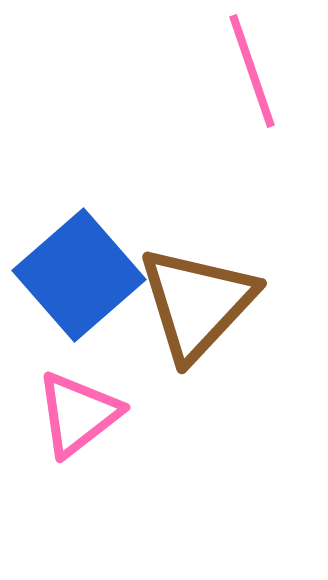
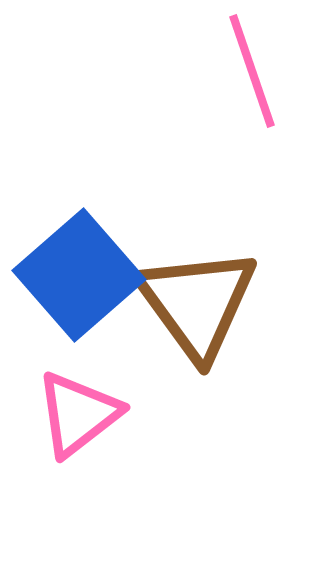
brown triangle: rotated 19 degrees counterclockwise
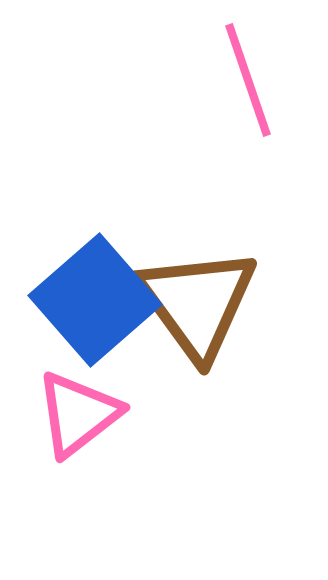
pink line: moved 4 px left, 9 px down
blue square: moved 16 px right, 25 px down
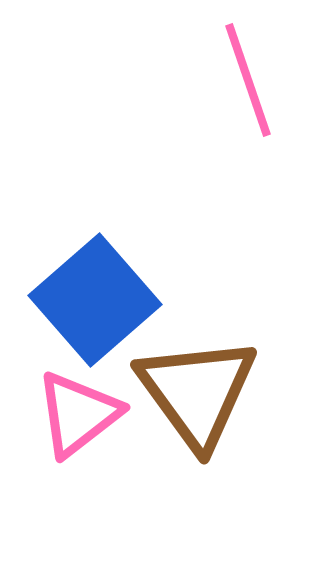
brown triangle: moved 89 px down
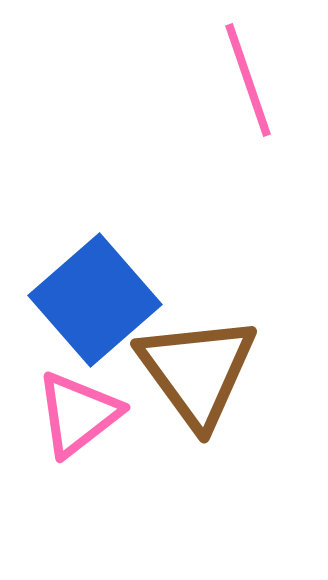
brown triangle: moved 21 px up
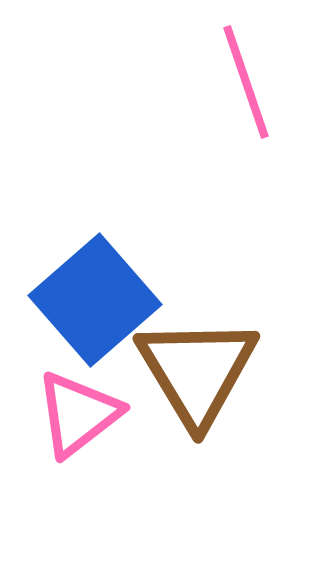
pink line: moved 2 px left, 2 px down
brown triangle: rotated 5 degrees clockwise
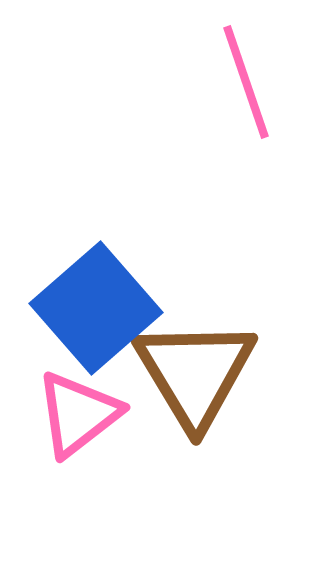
blue square: moved 1 px right, 8 px down
brown triangle: moved 2 px left, 2 px down
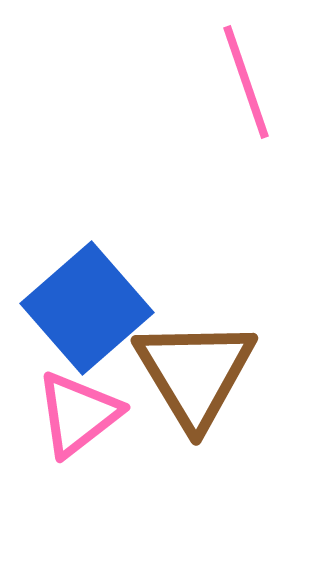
blue square: moved 9 px left
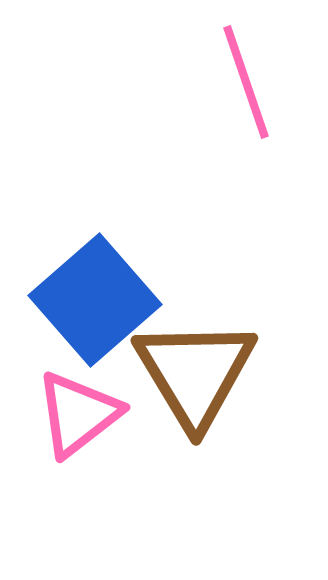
blue square: moved 8 px right, 8 px up
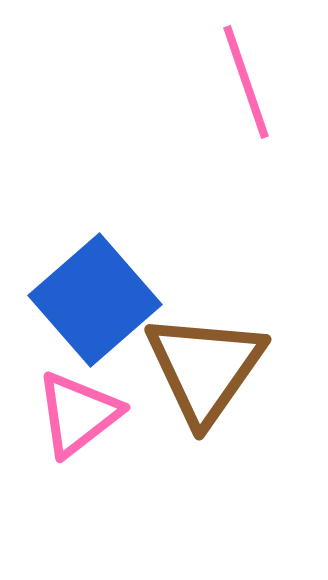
brown triangle: moved 10 px right, 5 px up; rotated 6 degrees clockwise
